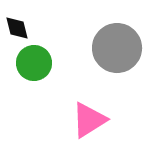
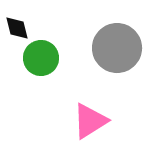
green circle: moved 7 px right, 5 px up
pink triangle: moved 1 px right, 1 px down
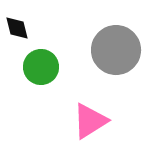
gray circle: moved 1 px left, 2 px down
green circle: moved 9 px down
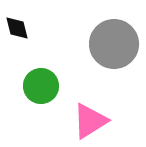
gray circle: moved 2 px left, 6 px up
green circle: moved 19 px down
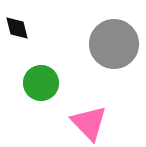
green circle: moved 3 px up
pink triangle: moved 1 px left, 2 px down; rotated 42 degrees counterclockwise
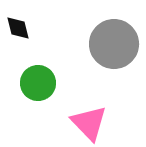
black diamond: moved 1 px right
green circle: moved 3 px left
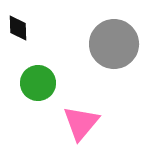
black diamond: rotated 12 degrees clockwise
pink triangle: moved 8 px left; rotated 24 degrees clockwise
